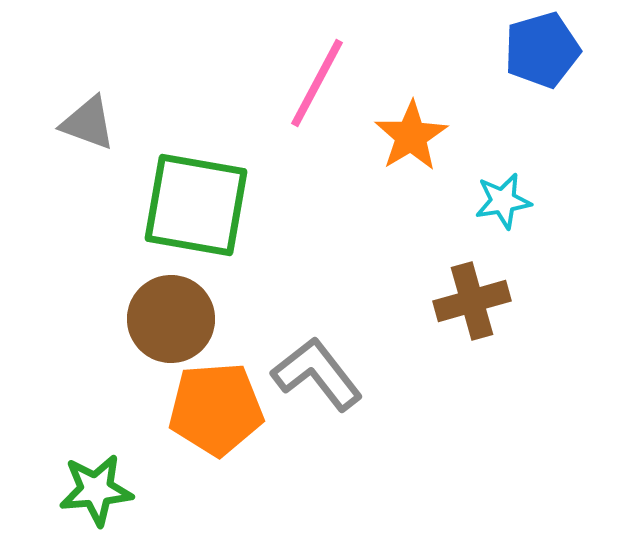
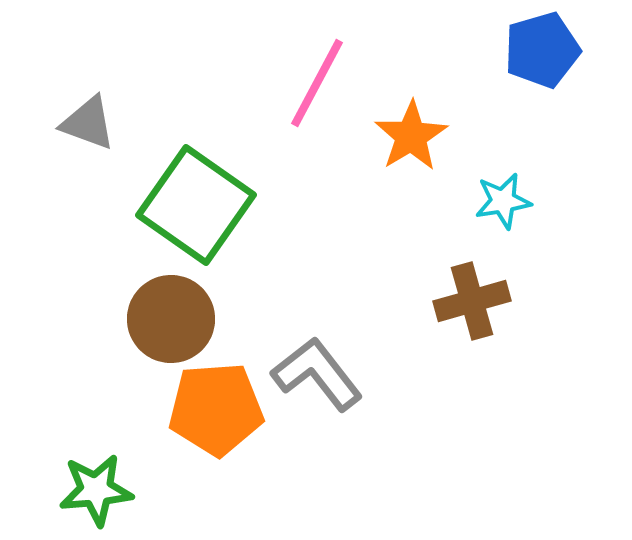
green square: rotated 25 degrees clockwise
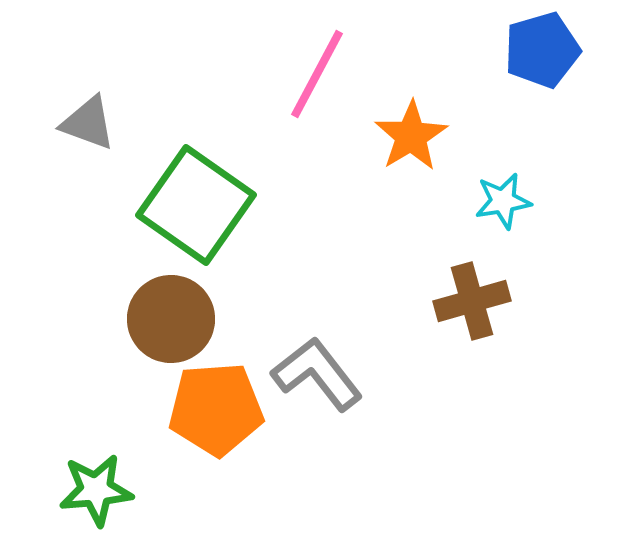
pink line: moved 9 px up
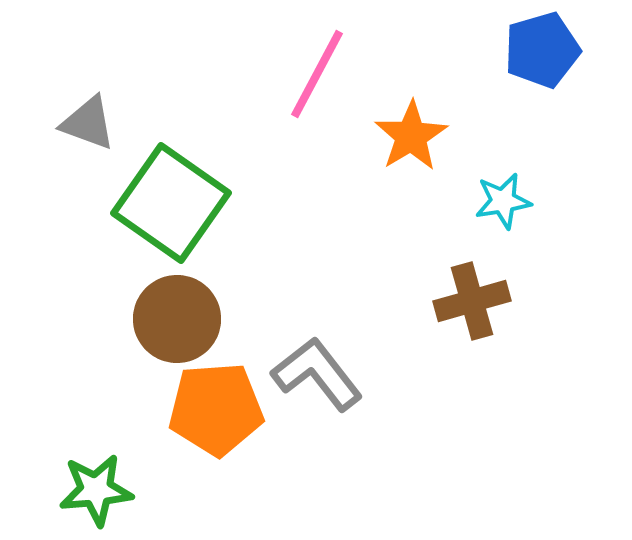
green square: moved 25 px left, 2 px up
brown circle: moved 6 px right
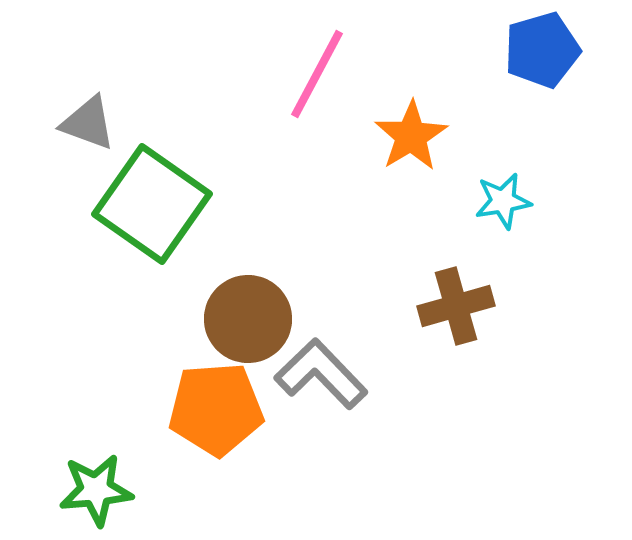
green square: moved 19 px left, 1 px down
brown cross: moved 16 px left, 5 px down
brown circle: moved 71 px right
gray L-shape: moved 4 px right; rotated 6 degrees counterclockwise
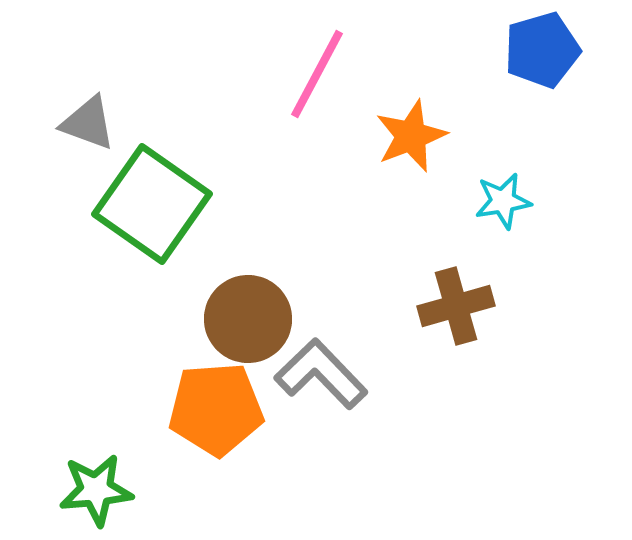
orange star: rotated 10 degrees clockwise
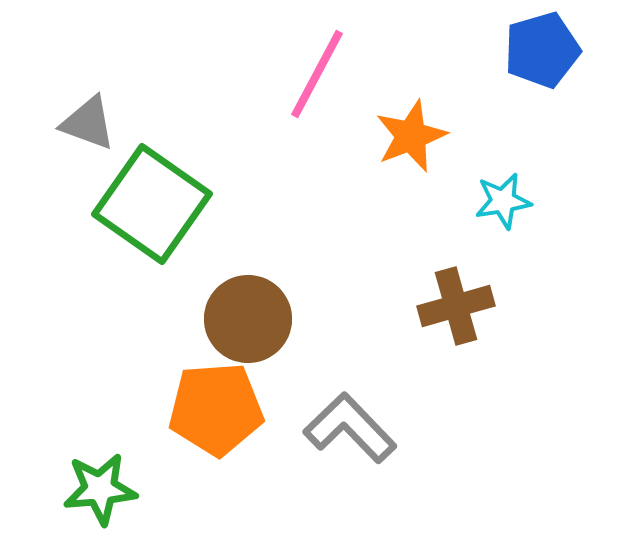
gray L-shape: moved 29 px right, 54 px down
green star: moved 4 px right, 1 px up
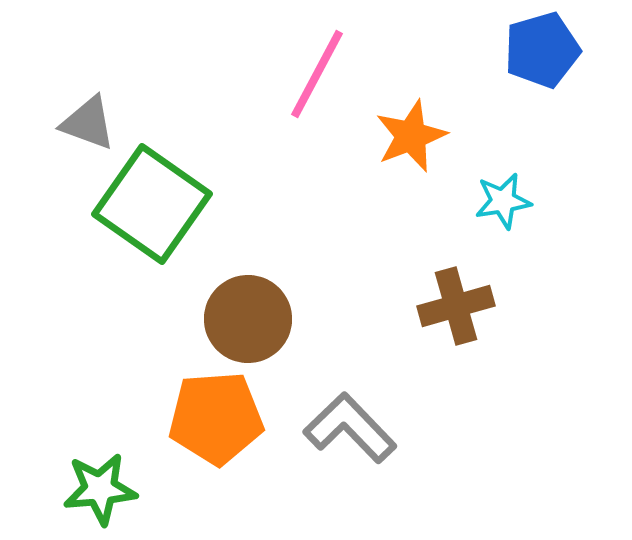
orange pentagon: moved 9 px down
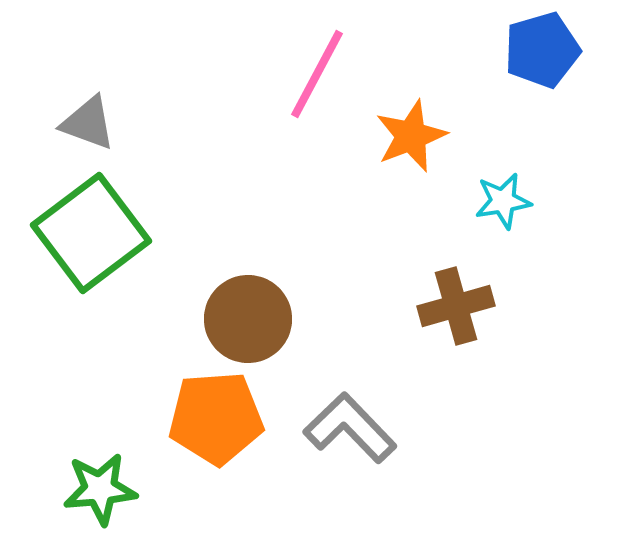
green square: moved 61 px left, 29 px down; rotated 18 degrees clockwise
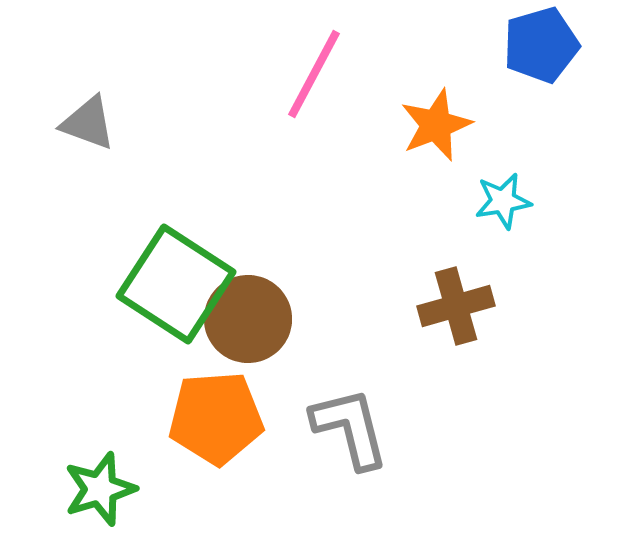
blue pentagon: moved 1 px left, 5 px up
pink line: moved 3 px left
orange star: moved 25 px right, 11 px up
green square: moved 85 px right, 51 px down; rotated 20 degrees counterclockwise
gray L-shape: rotated 30 degrees clockwise
green star: rotated 12 degrees counterclockwise
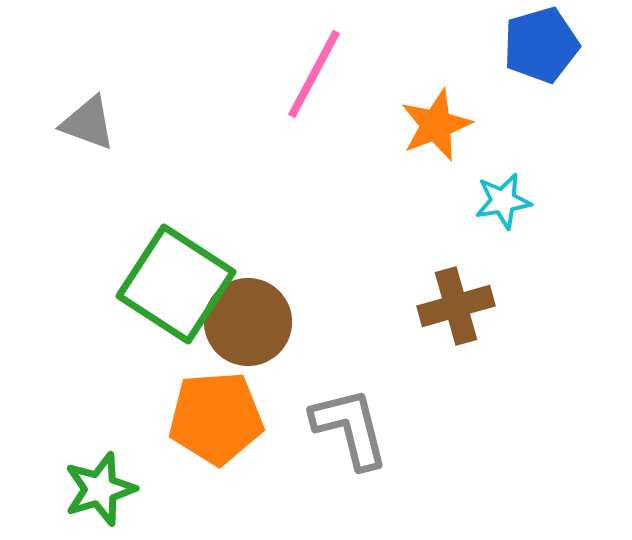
brown circle: moved 3 px down
